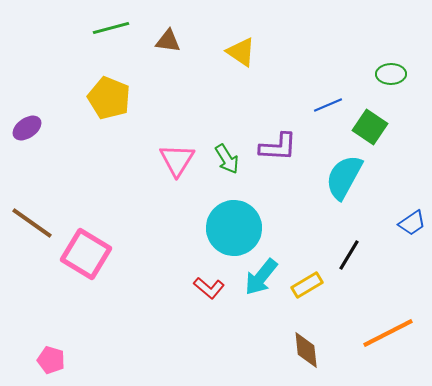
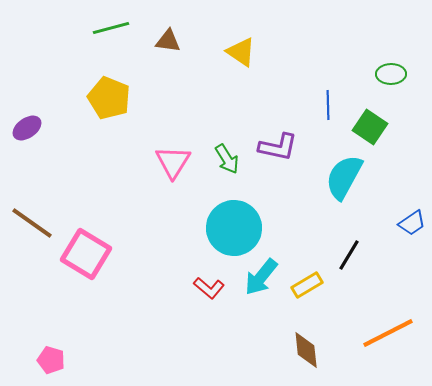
blue line: rotated 68 degrees counterclockwise
purple L-shape: rotated 9 degrees clockwise
pink triangle: moved 4 px left, 2 px down
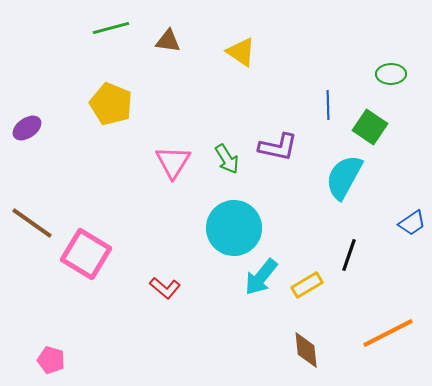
yellow pentagon: moved 2 px right, 6 px down
black line: rotated 12 degrees counterclockwise
red L-shape: moved 44 px left
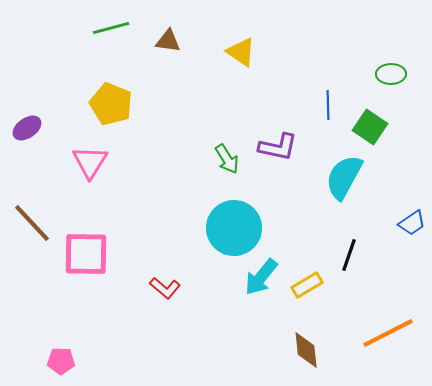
pink triangle: moved 83 px left
brown line: rotated 12 degrees clockwise
pink square: rotated 30 degrees counterclockwise
pink pentagon: moved 10 px right, 1 px down; rotated 16 degrees counterclockwise
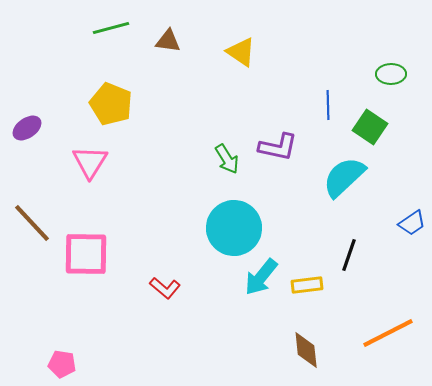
cyan semicircle: rotated 18 degrees clockwise
yellow rectangle: rotated 24 degrees clockwise
pink pentagon: moved 1 px right, 3 px down; rotated 8 degrees clockwise
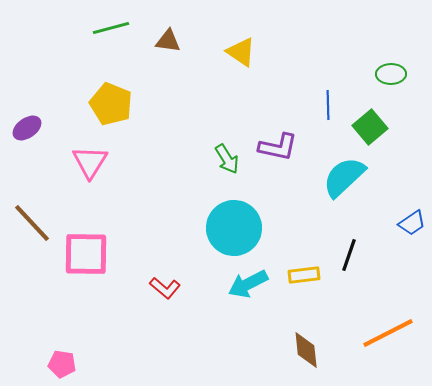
green square: rotated 16 degrees clockwise
cyan arrow: moved 13 px left, 7 px down; rotated 24 degrees clockwise
yellow rectangle: moved 3 px left, 10 px up
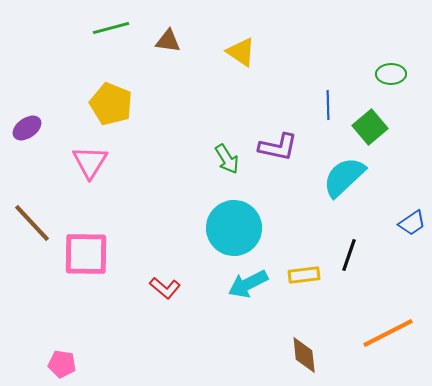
brown diamond: moved 2 px left, 5 px down
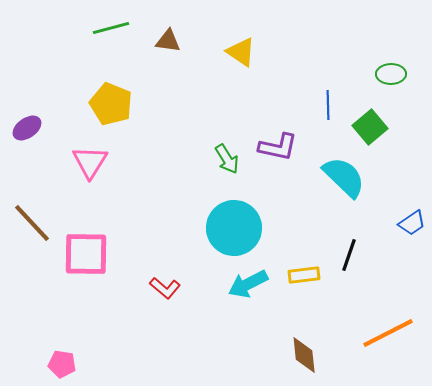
cyan semicircle: rotated 87 degrees clockwise
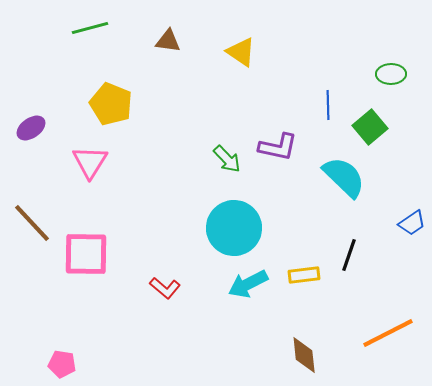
green line: moved 21 px left
purple ellipse: moved 4 px right
green arrow: rotated 12 degrees counterclockwise
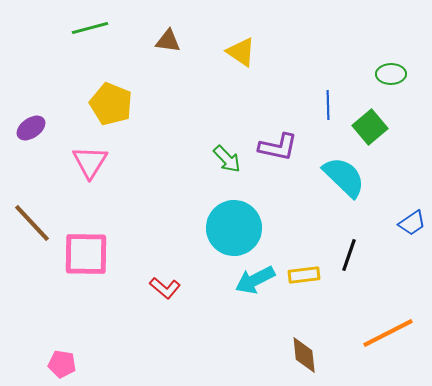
cyan arrow: moved 7 px right, 4 px up
